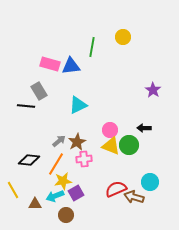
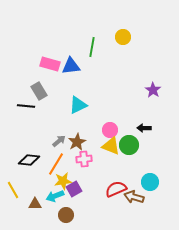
purple square: moved 2 px left, 4 px up
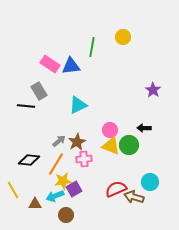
pink rectangle: rotated 18 degrees clockwise
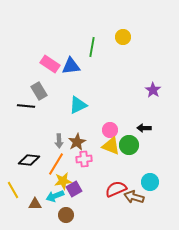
gray arrow: rotated 128 degrees clockwise
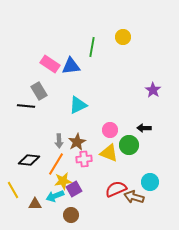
yellow triangle: moved 2 px left, 7 px down
brown circle: moved 5 px right
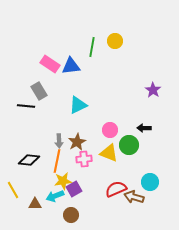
yellow circle: moved 8 px left, 4 px down
orange line: moved 1 px right, 3 px up; rotated 20 degrees counterclockwise
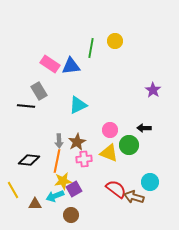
green line: moved 1 px left, 1 px down
red semicircle: rotated 60 degrees clockwise
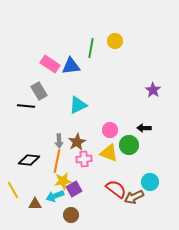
brown arrow: rotated 42 degrees counterclockwise
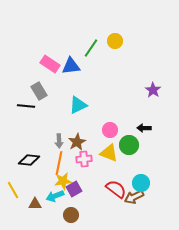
green line: rotated 24 degrees clockwise
orange line: moved 2 px right, 2 px down
cyan circle: moved 9 px left, 1 px down
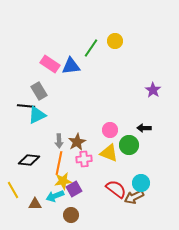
cyan triangle: moved 41 px left, 10 px down
